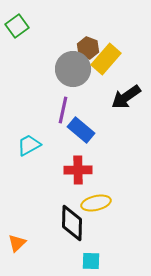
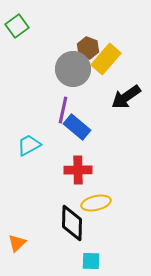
blue rectangle: moved 4 px left, 3 px up
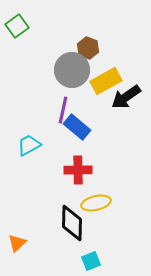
yellow rectangle: moved 22 px down; rotated 20 degrees clockwise
gray circle: moved 1 px left, 1 px down
cyan square: rotated 24 degrees counterclockwise
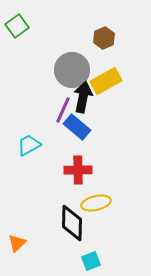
brown hexagon: moved 16 px right, 10 px up; rotated 15 degrees clockwise
black arrow: moved 43 px left; rotated 136 degrees clockwise
purple line: rotated 12 degrees clockwise
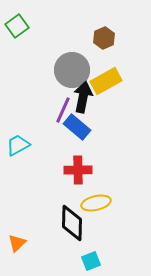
cyan trapezoid: moved 11 px left
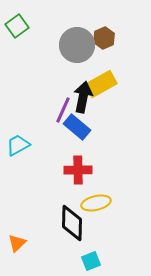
gray circle: moved 5 px right, 25 px up
yellow rectangle: moved 5 px left, 3 px down
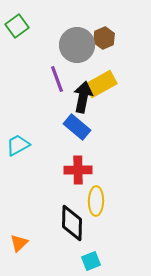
purple line: moved 6 px left, 31 px up; rotated 44 degrees counterclockwise
yellow ellipse: moved 2 px up; rotated 76 degrees counterclockwise
orange triangle: moved 2 px right
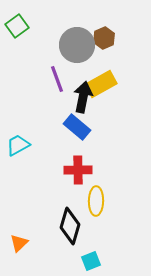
black diamond: moved 2 px left, 3 px down; rotated 15 degrees clockwise
